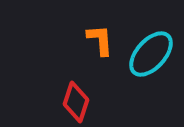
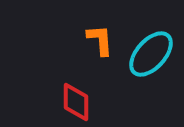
red diamond: rotated 18 degrees counterclockwise
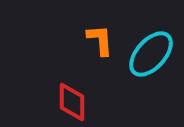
red diamond: moved 4 px left
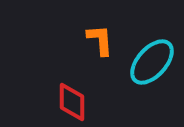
cyan ellipse: moved 1 px right, 8 px down
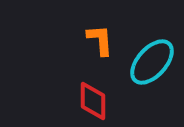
red diamond: moved 21 px right, 1 px up
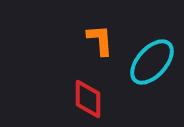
red diamond: moved 5 px left, 2 px up
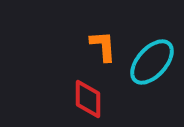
orange L-shape: moved 3 px right, 6 px down
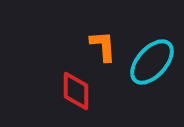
red diamond: moved 12 px left, 8 px up
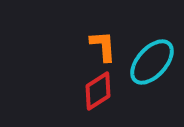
red diamond: moved 22 px right; rotated 57 degrees clockwise
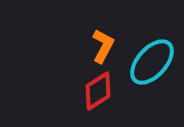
orange L-shape: rotated 32 degrees clockwise
